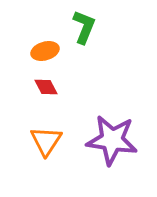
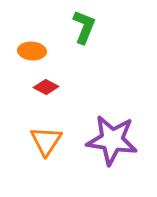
orange ellipse: moved 13 px left; rotated 20 degrees clockwise
red diamond: rotated 35 degrees counterclockwise
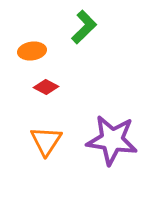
green L-shape: rotated 24 degrees clockwise
orange ellipse: rotated 12 degrees counterclockwise
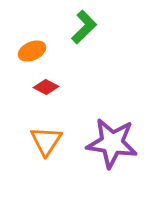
orange ellipse: rotated 16 degrees counterclockwise
purple star: moved 3 px down
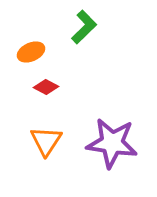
orange ellipse: moved 1 px left, 1 px down
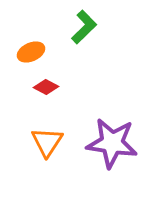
orange triangle: moved 1 px right, 1 px down
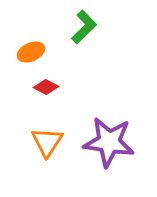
purple star: moved 3 px left, 1 px up
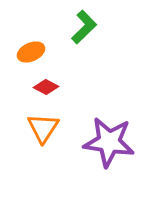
orange triangle: moved 4 px left, 14 px up
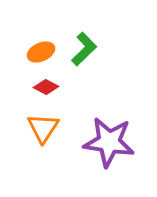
green L-shape: moved 22 px down
orange ellipse: moved 10 px right
